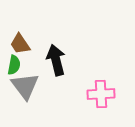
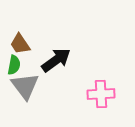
black arrow: rotated 68 degrees clockwise
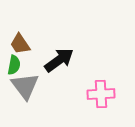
black arrow: moved 3 px right
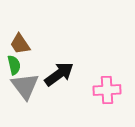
black arrow: moved 14 px down
green semicircle: rotated 24 degrees counterclockwise
pink cross: moved 6 px right, 4 px up
